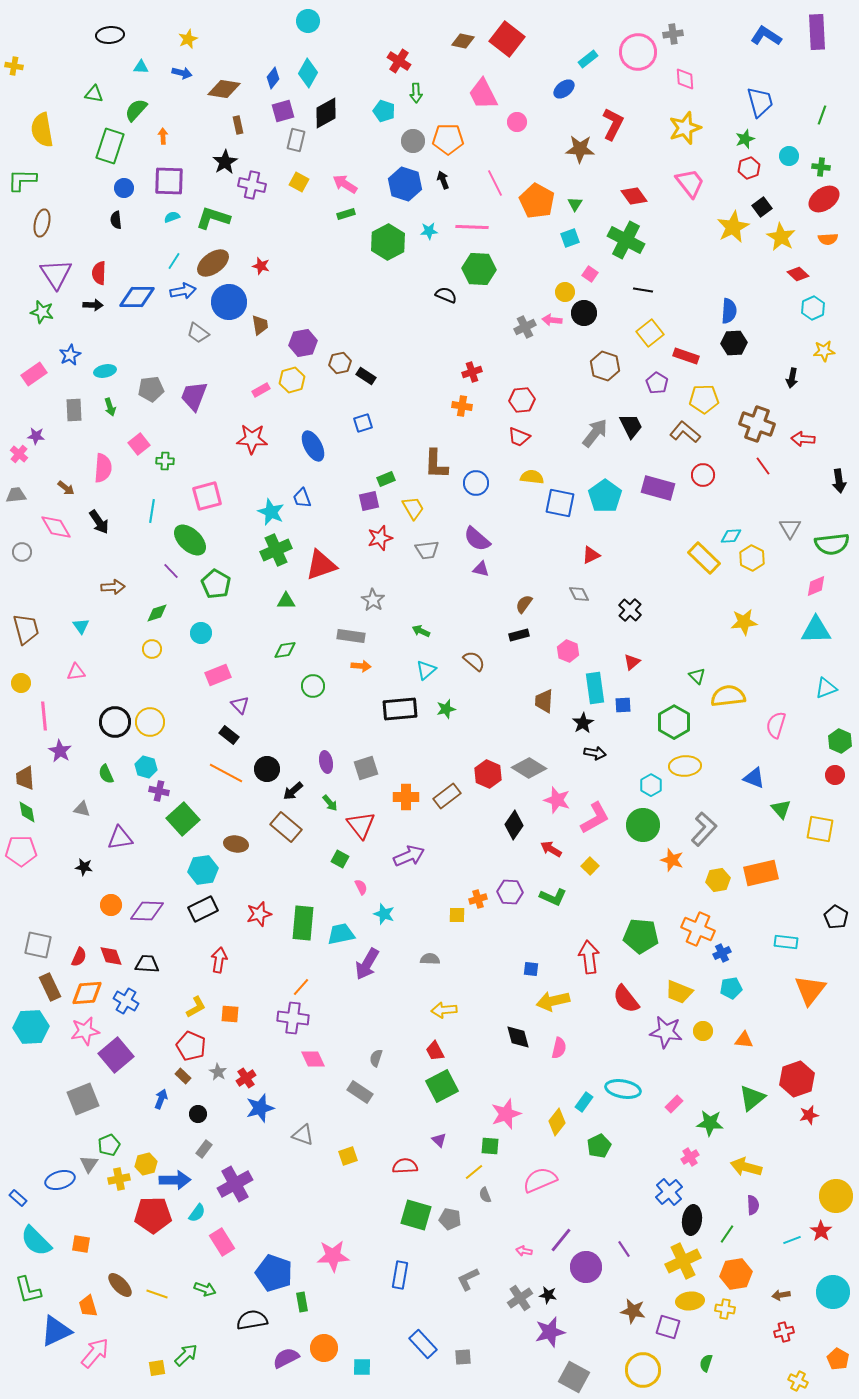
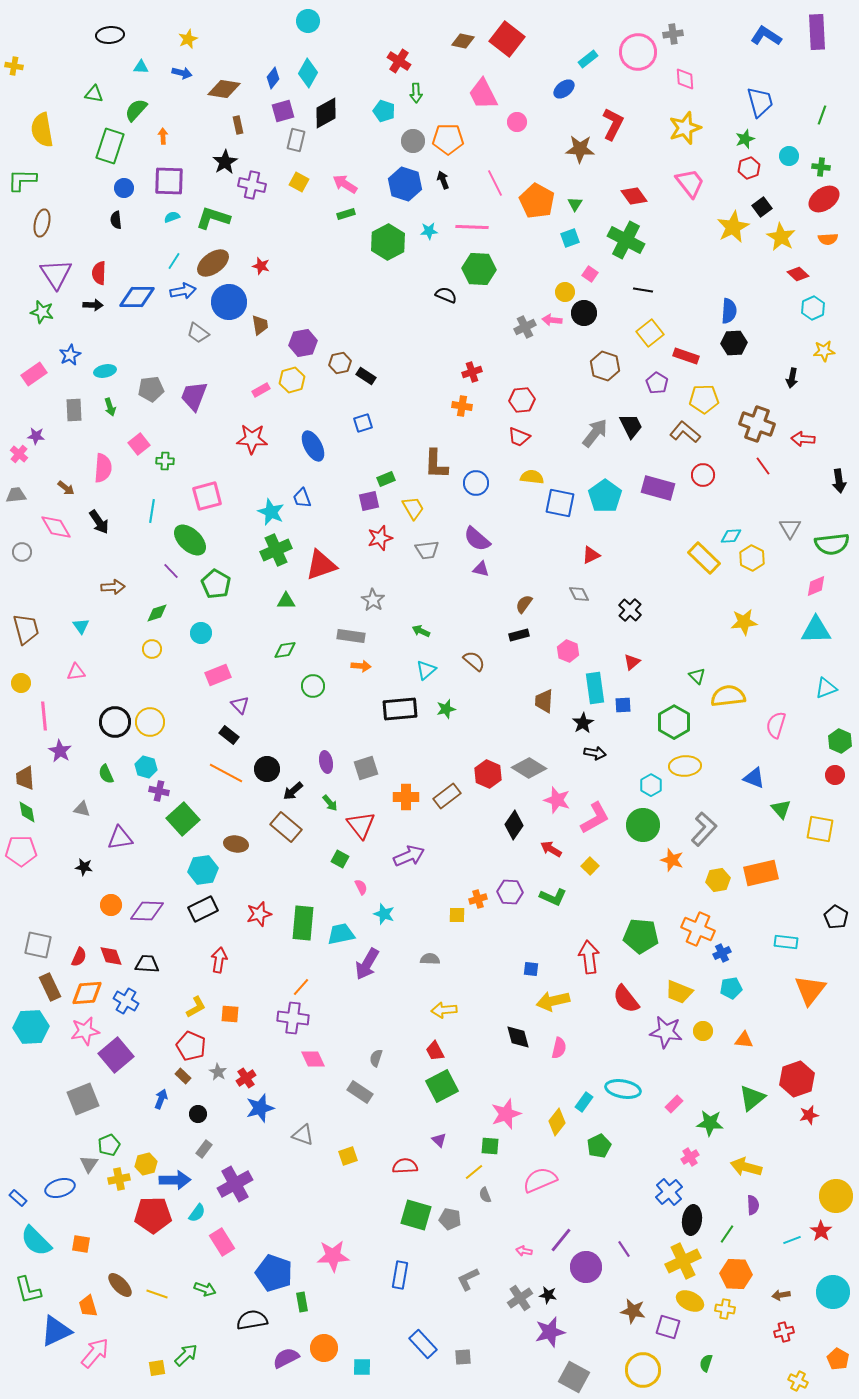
blue ellipse at (60, 1180): moved 8 px down
orange hexagon at (736, 1274): rotated 12 degrees clockwise
yellow ellipse at (690, 1301): rotated 32 degrees clockwise
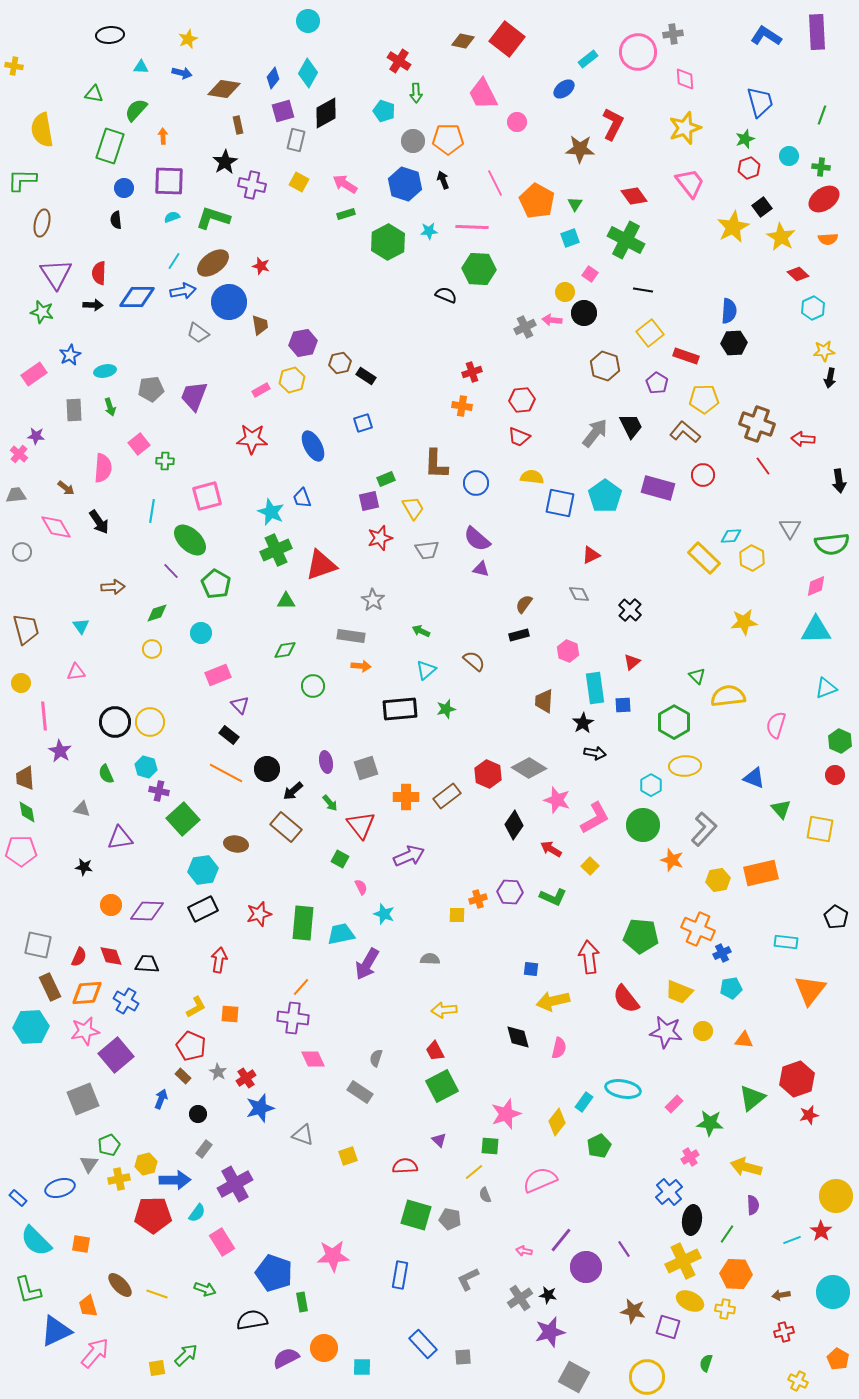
black arrow at (792, 378): moved 38 px right
yellow circle at (643, 1370): moved 4 px right, 7 px down
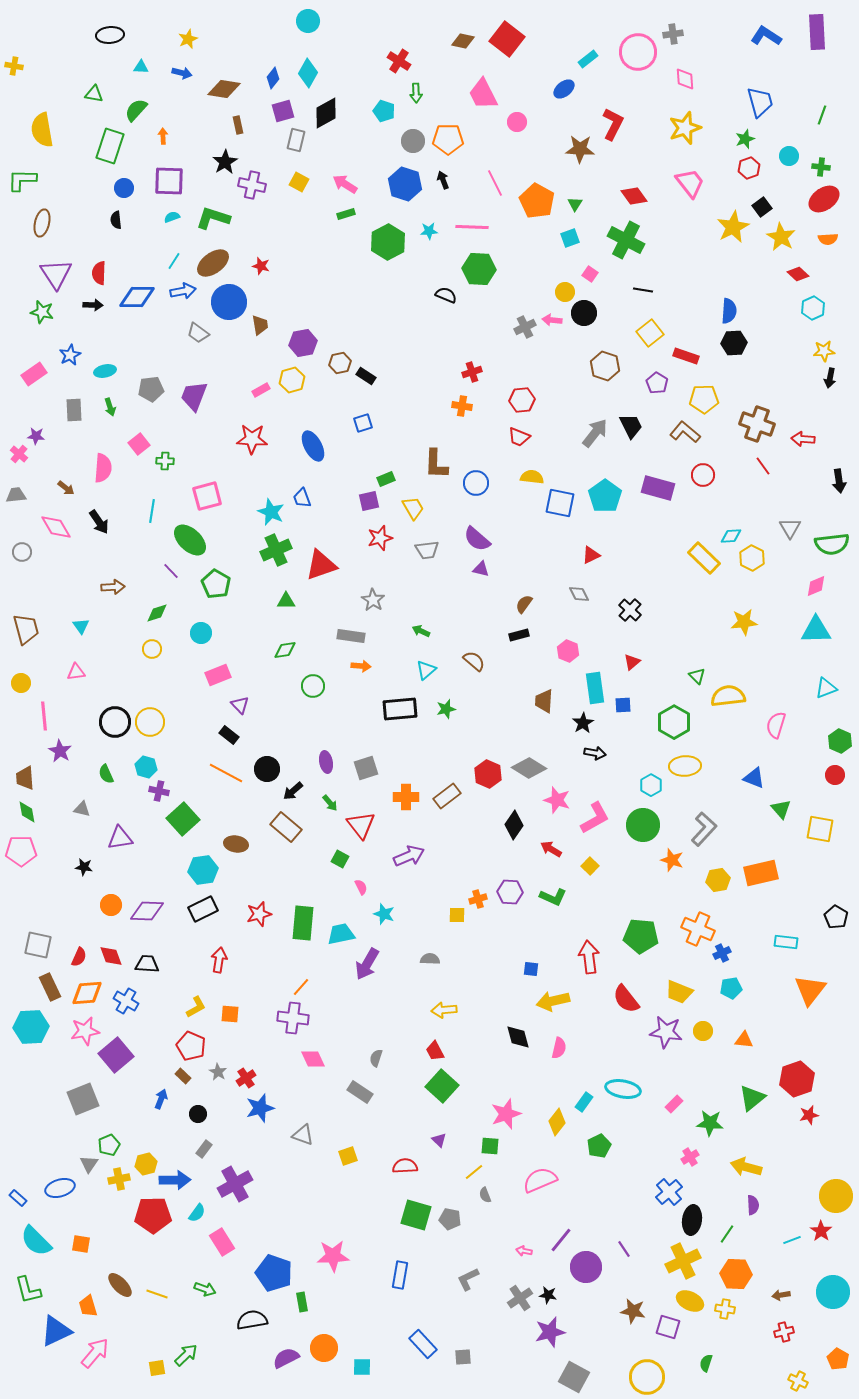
green square at (442, 1086): rotated 20 degrees counterclockwise
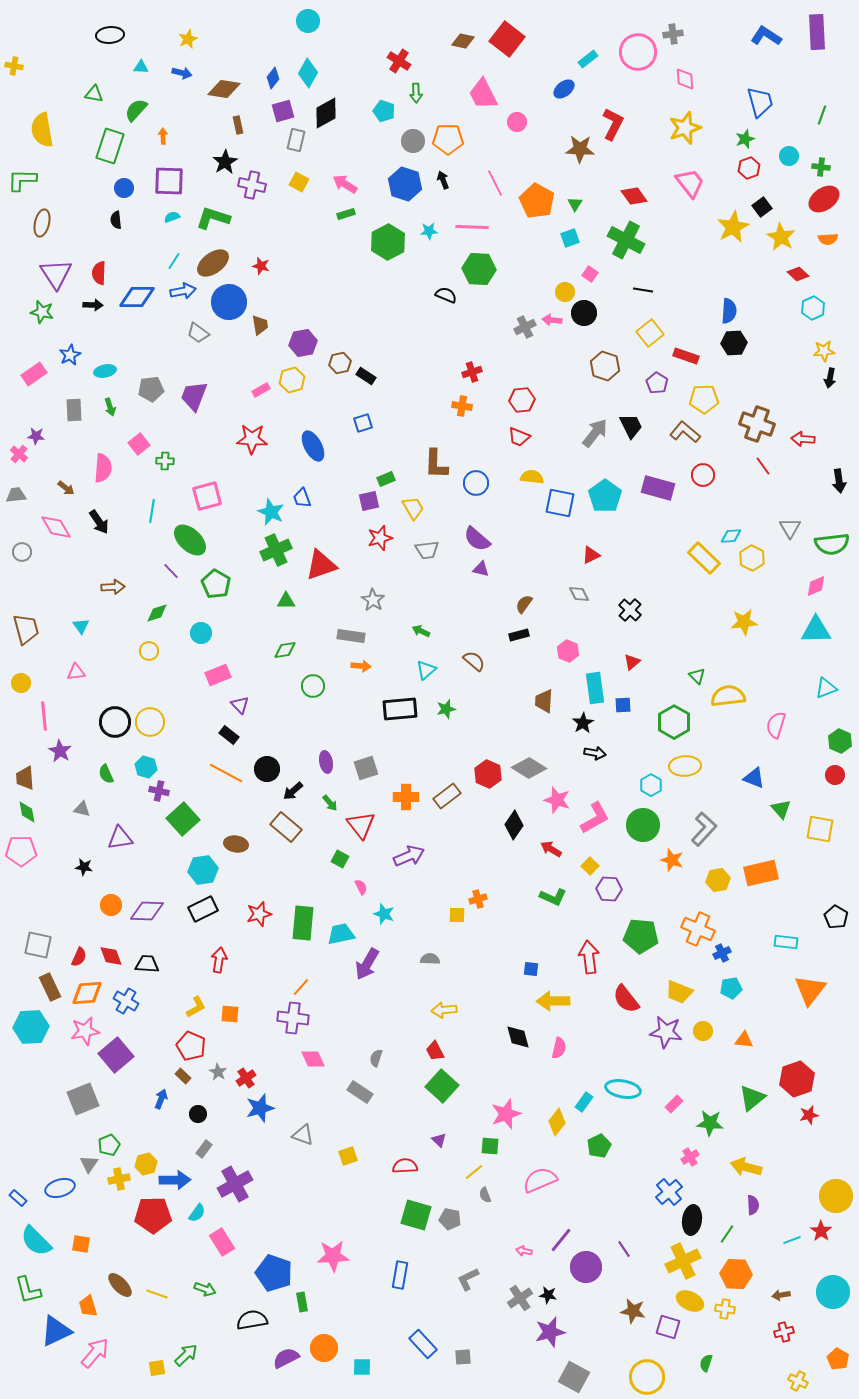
yellow circle at (152, 649): moved 3 px left, 2 px down
purple hexagon at (510, 892): moved 99 px right, 3 px up
yellow arrow at (553, 1001): rotated 12 degrees clockwise
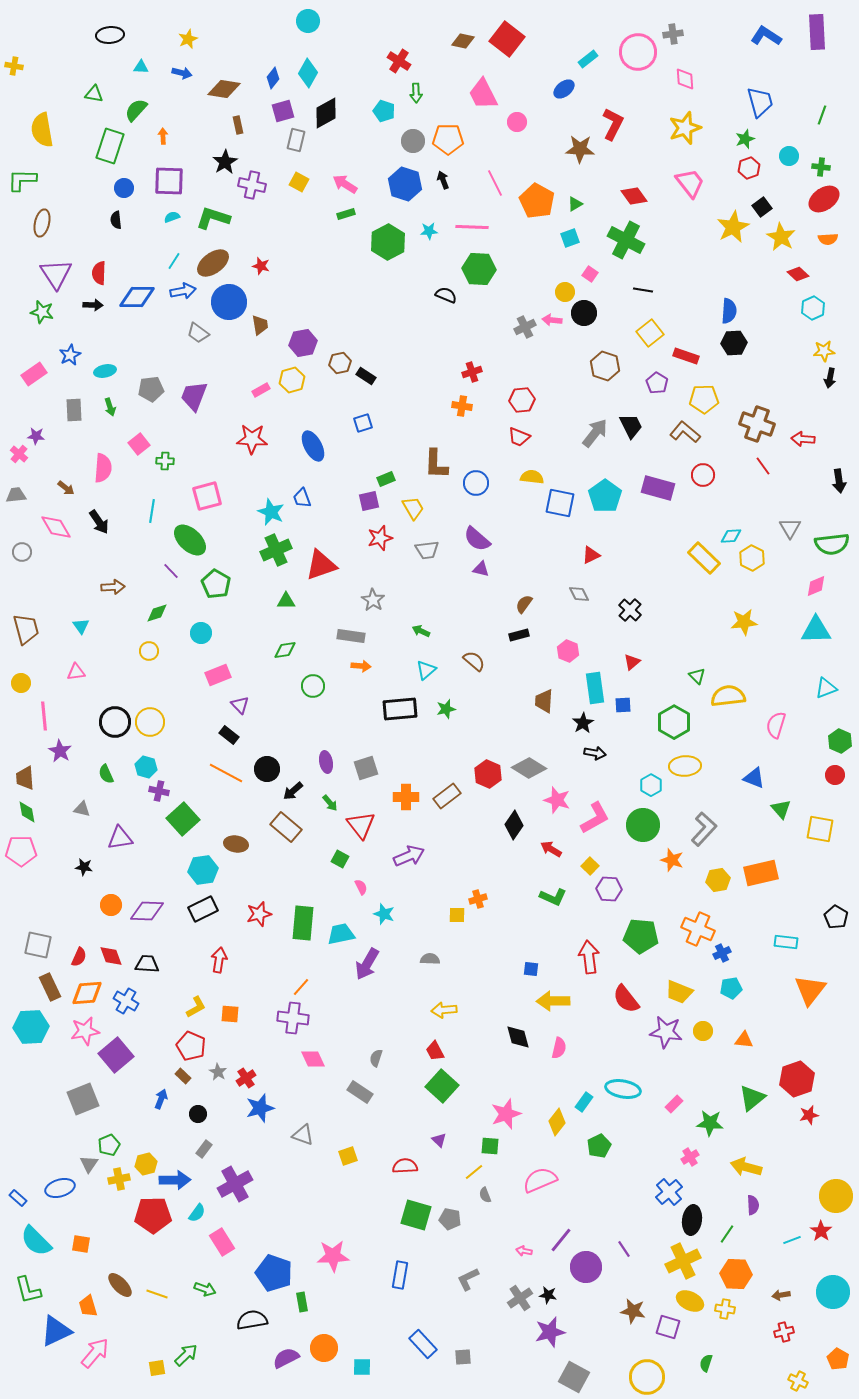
green triangle at (575, 204): rotated 28 degrees clockwise
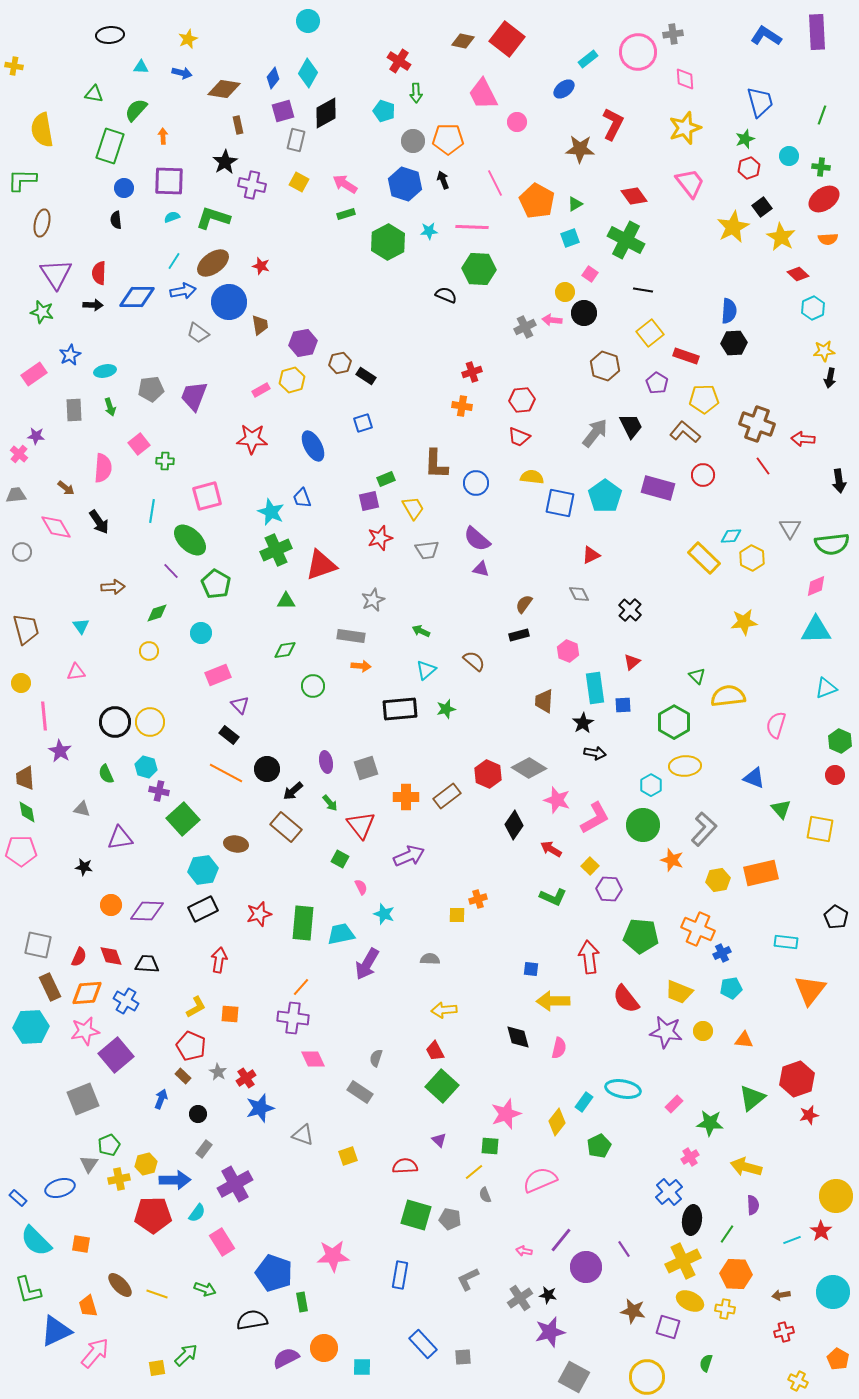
gray star at (373, 600): rotated 15 degrees clockwise
